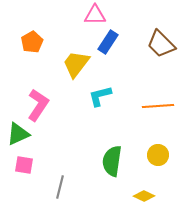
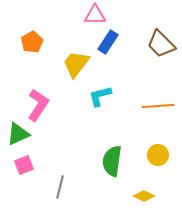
pink square: rotated 30 degrees counterclockwise
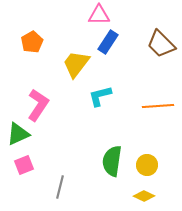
pink triangle: moved 4 px right
yellow circle: moved 11 px left, 10 px down
